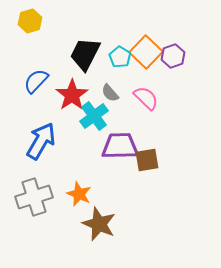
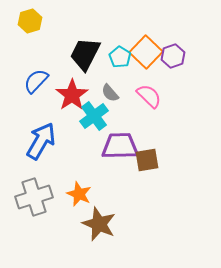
pink semicircle: moved 3 px right, 2 px up
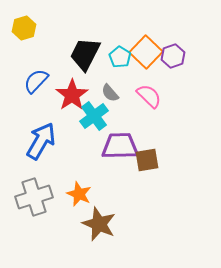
yellow hexagon: moved 6 px left, 7 px down
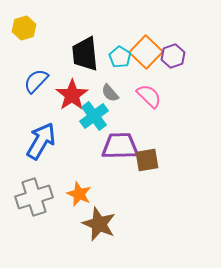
black trapezoid: rotated 33 degrees counterclockwise
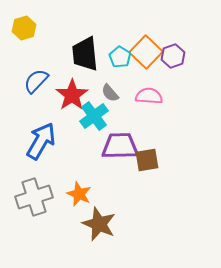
pink semicircle: rotated 40 degrees counterclockwise
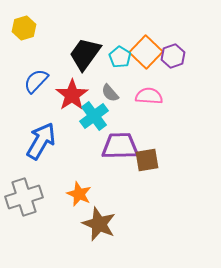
black trapezoid: rotated 42 degrees clockwise
gray cross: moved 10 px left
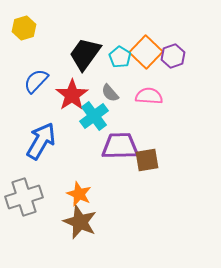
brown star: moved 19 px left, 2 px up
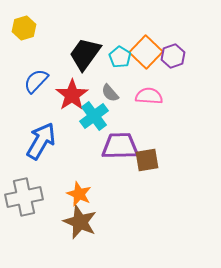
gray cross: rotated 6 degrees clockwise
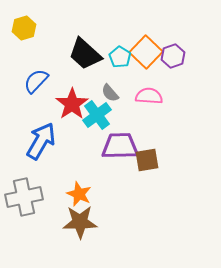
black trapezoid: rotated 84 degrees counterclockwise
red star: moved 9 px down
cyan cross: moved 3 px right, 1 px up
brown star: rotated 24 degrees counterclockwise
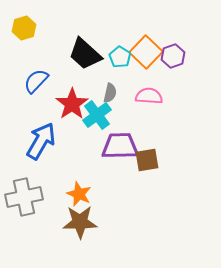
gray semicircle: rotated 126 degrees counterclockwise
